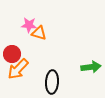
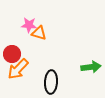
black ellipse: moved 1 px left
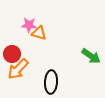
green arrow: moved 11 px up; rotated 42 degrees clockwise
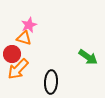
pink star: rotated 28 degrees counterclockwise
orange triangle: moved 15 px left, 5 px down
green arrow: moved 3 px left, 1 px down
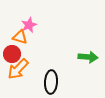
orange triangle: moved 4 px left, 1 px up
green arrow: rotated 30 degrees counterclockwise
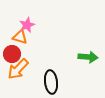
pink star: moved 2 px left
black ellipse: rotated 10 degrees counterclockwise
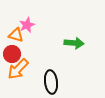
orange triangle: moved 4 px left, 2 px up
green arrow: moved 14 px left, 14 px up
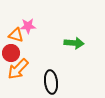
pink star: moved 1 px right, 1 px down; rotated 21 degrees clockwise
red circle: moved 1 px left, 1 px up
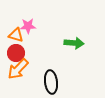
red circle: moved 5 px right
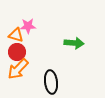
red circle: moved 1 px right, 1 px up
